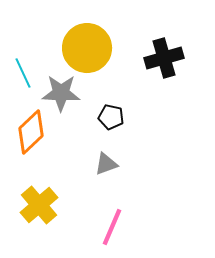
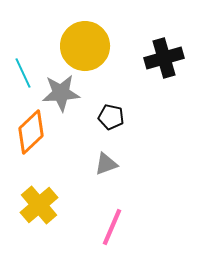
yellow circle: moved 2 px left, 2 px up
gray star: rotated 6 degrees counterclockwise
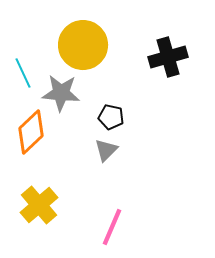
yellow circle: moved 2 px left, 1 px up
black cross: moved 4 px right, 1 px up
gray star: rotated 9 degrees clockwise
gray triangle: moved 14 px up; rotated 25 degrees counterclockwise
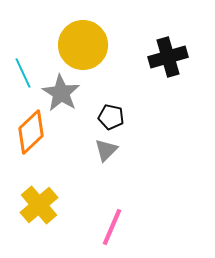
gray star: rotated 27 degrees clockwise
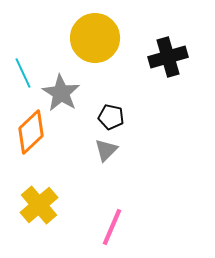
yellow circle: moved 12 px right, 7 px up
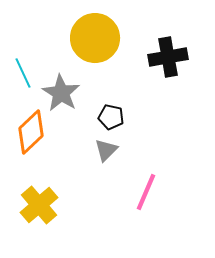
black cross: rotated 6 degrees clockwise
pink line: moved 34 px right, 35 px up
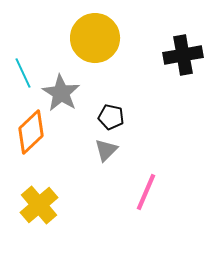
black cross: moved 15 px right, 2 px up
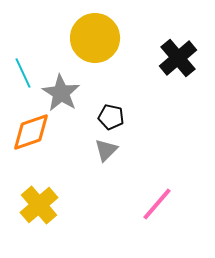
black cross: moved 5 px left, 3 px down; rotated 30 degrees counterclockwise
orange diamond: rotated 24 degrees clockwise
pink line: moved 11 px right, 12 px down; rotated 18 degrees clockwise
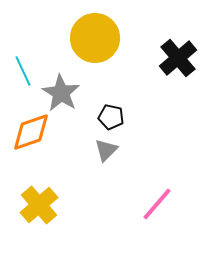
cyan line: moved 2 px up
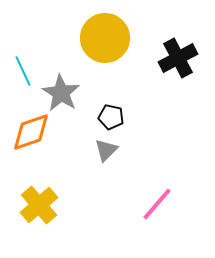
yellow circle: moved 10 px right
black cross: rotated 12 degrees clockwise
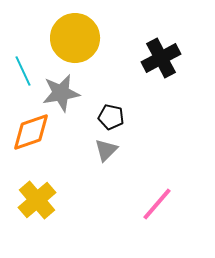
yellow circle: moved 30 px left
black cross: moved 17 px left
gray star: rotated 30 degrees clockwise
yellow cross: moved 2 px left, 5 px up
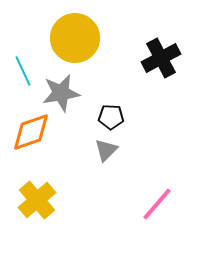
black pentagon: rotated 10 degrees counterclockwise
